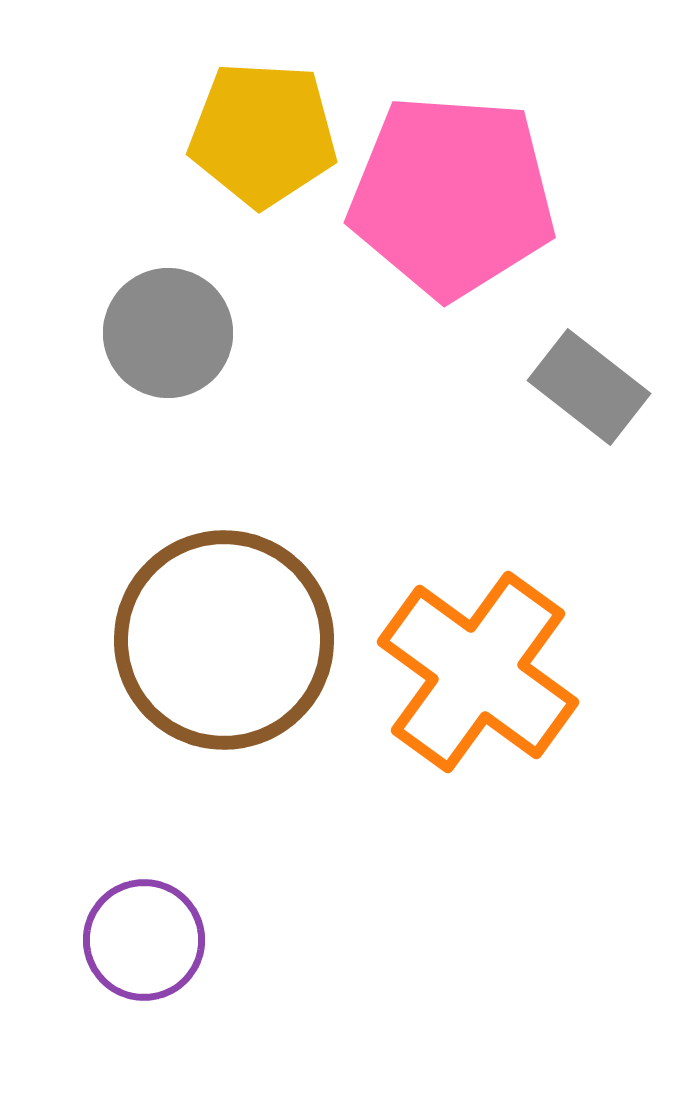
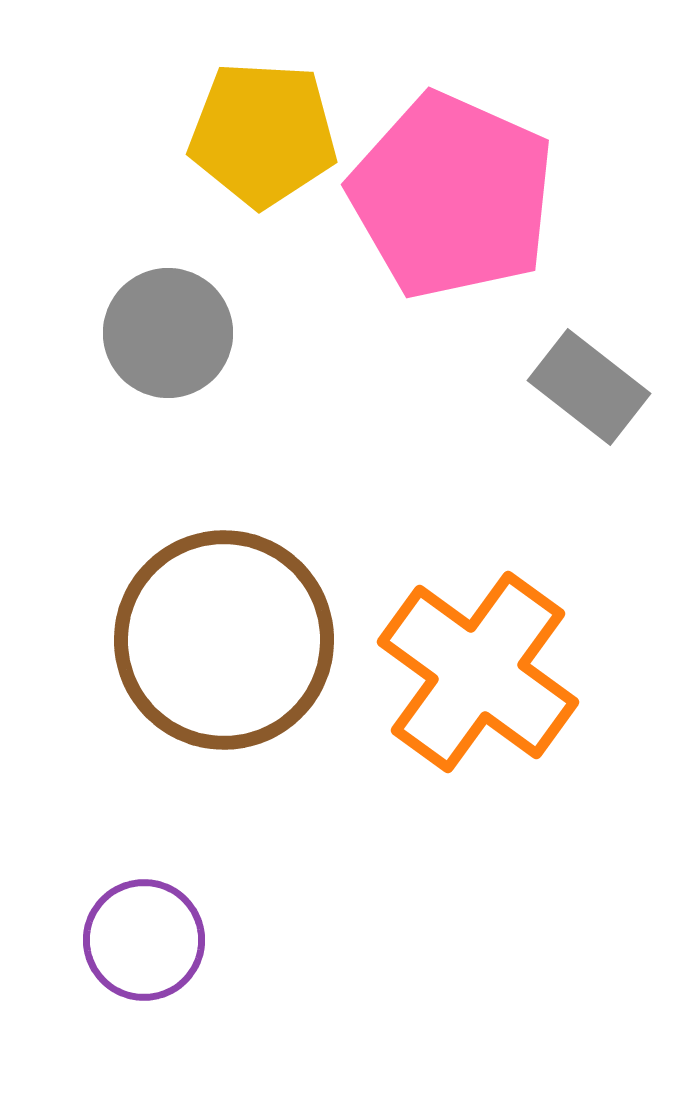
pink pentagon: rotated 20 degrees clockwise
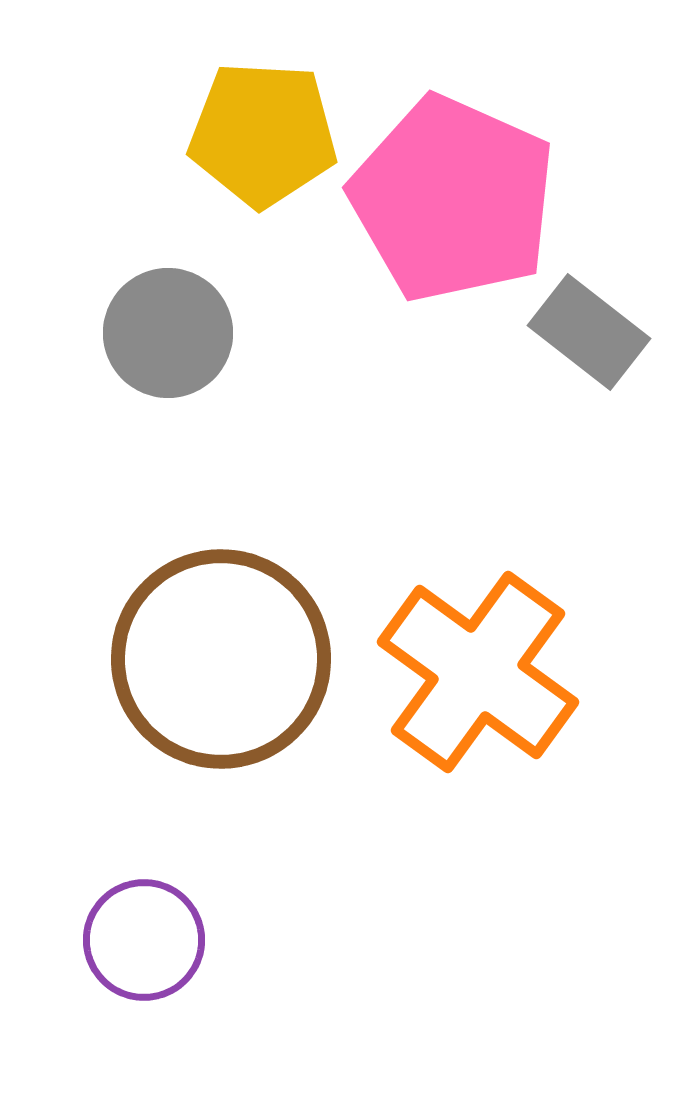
pink pentagon: moved 1 px right, 3 px down
gray rectangle: moved 55 px up
brown circle: moved 3 px left, 19 px down
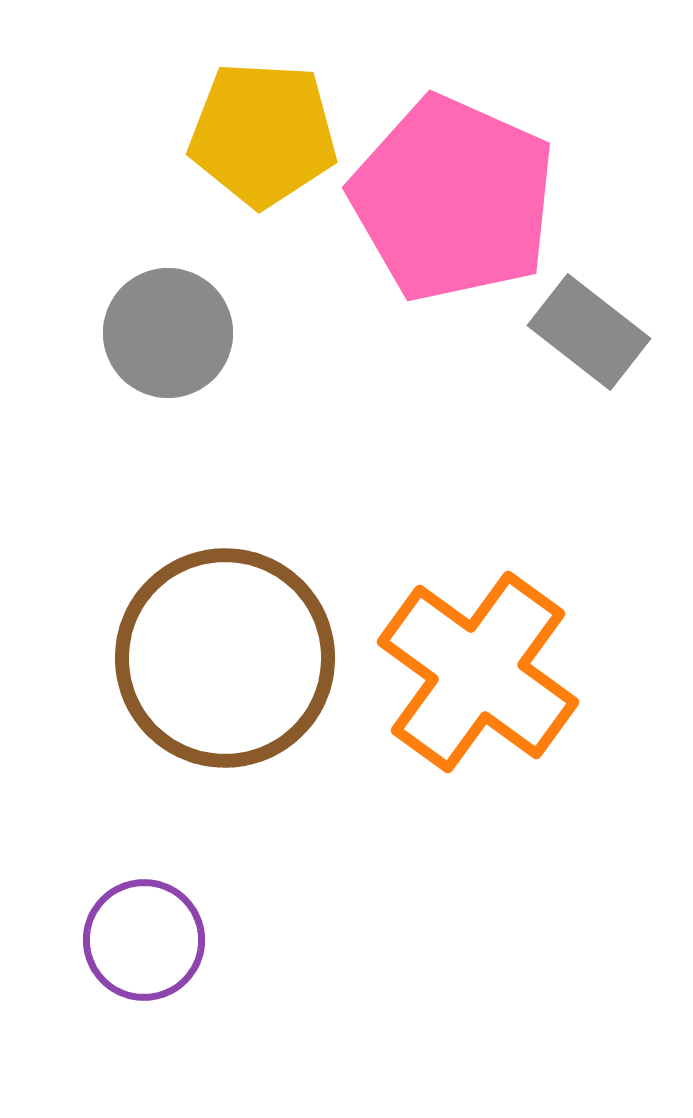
brown circle: moved 4 px right, 1 px up
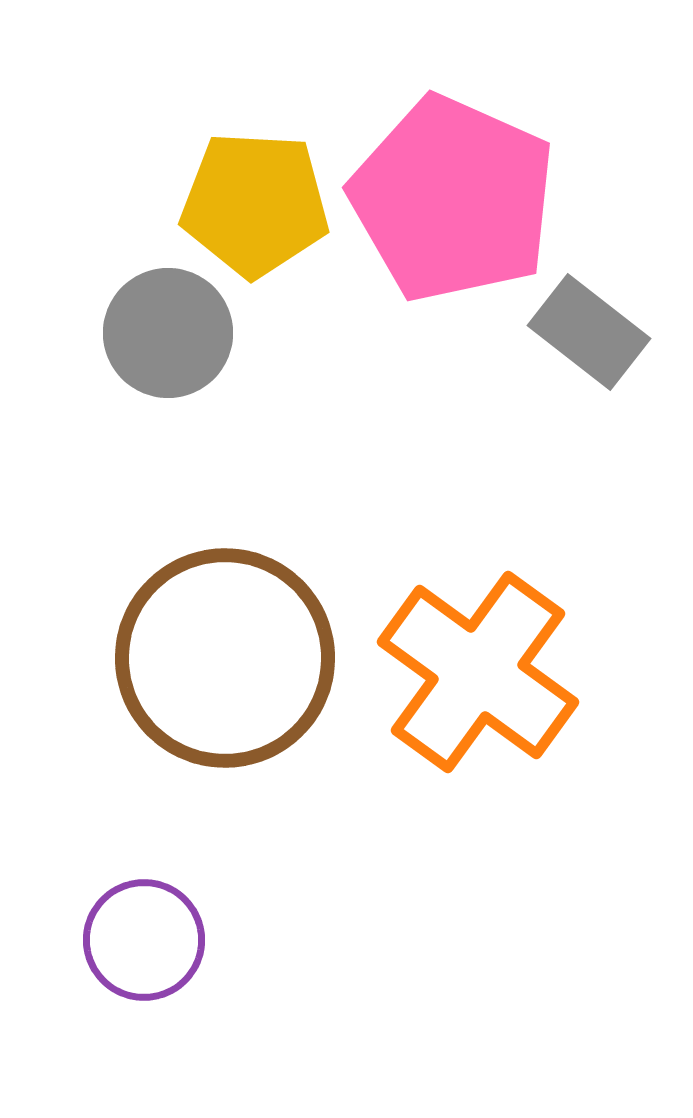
yellow pentagon: moved 8 px left, 70 px down
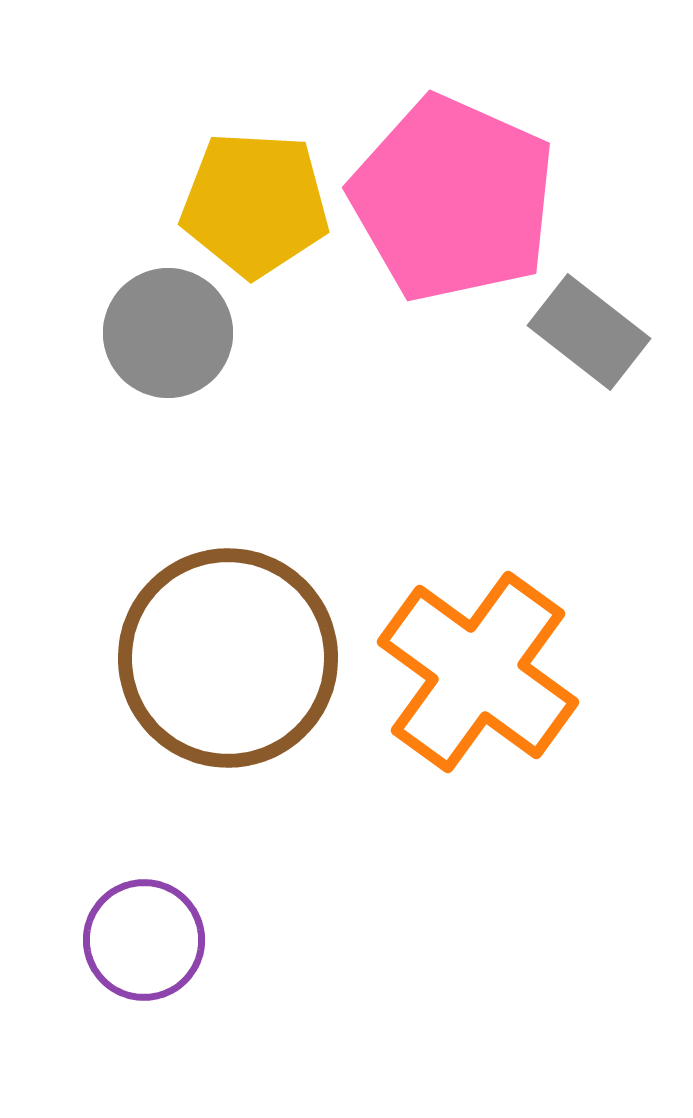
brown circle: moved 3 px right
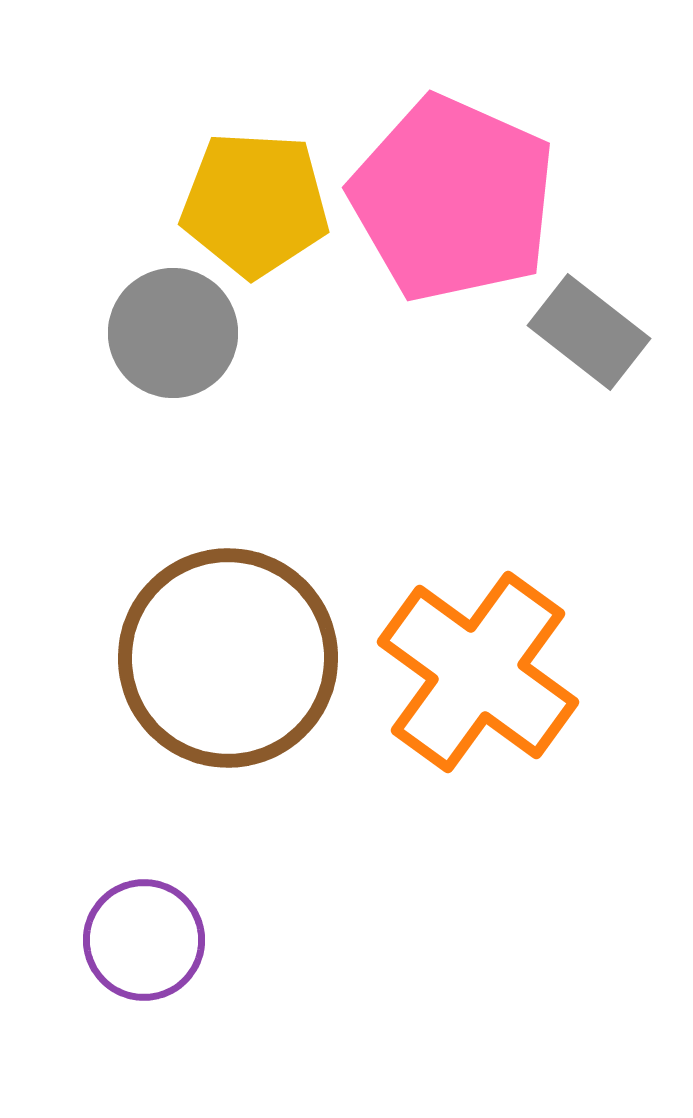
gray circle: moved 5 px right
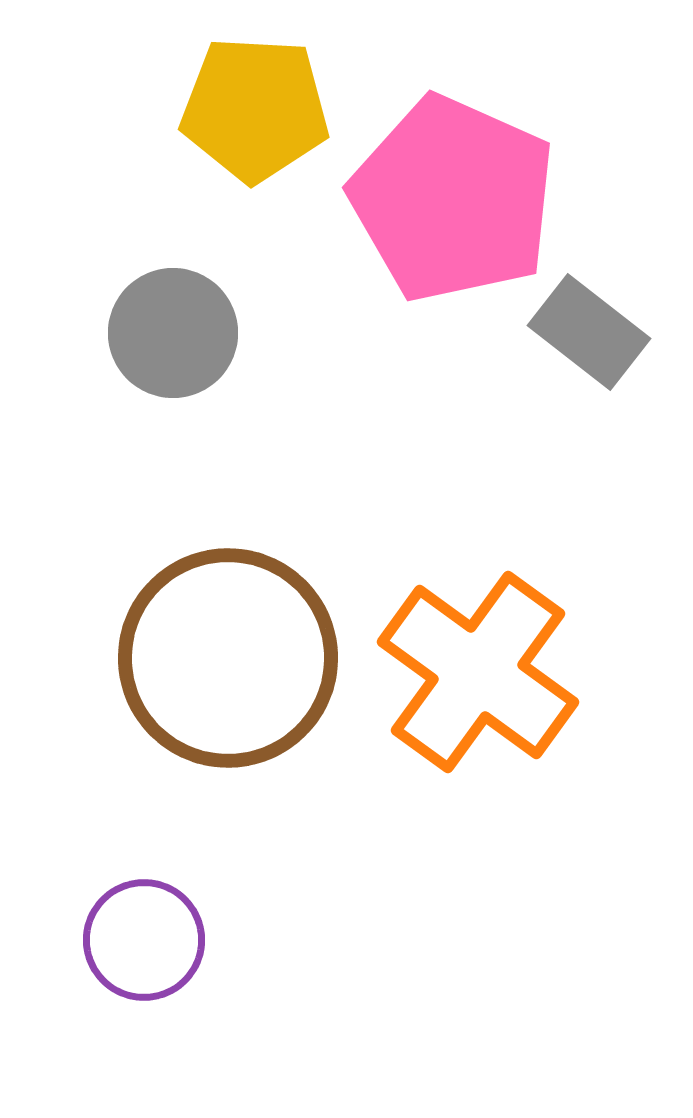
yellow pentagon: moved 95 px up
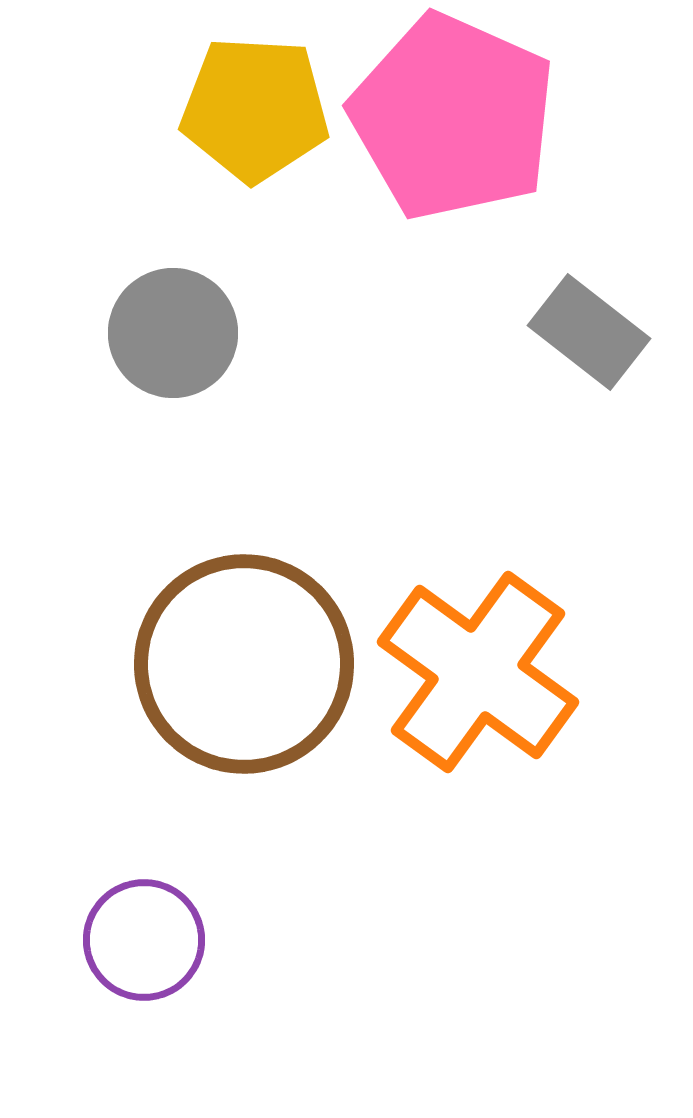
pink pentagon: moved 82 px up
brown circle: moved 16 px right, 6 px down
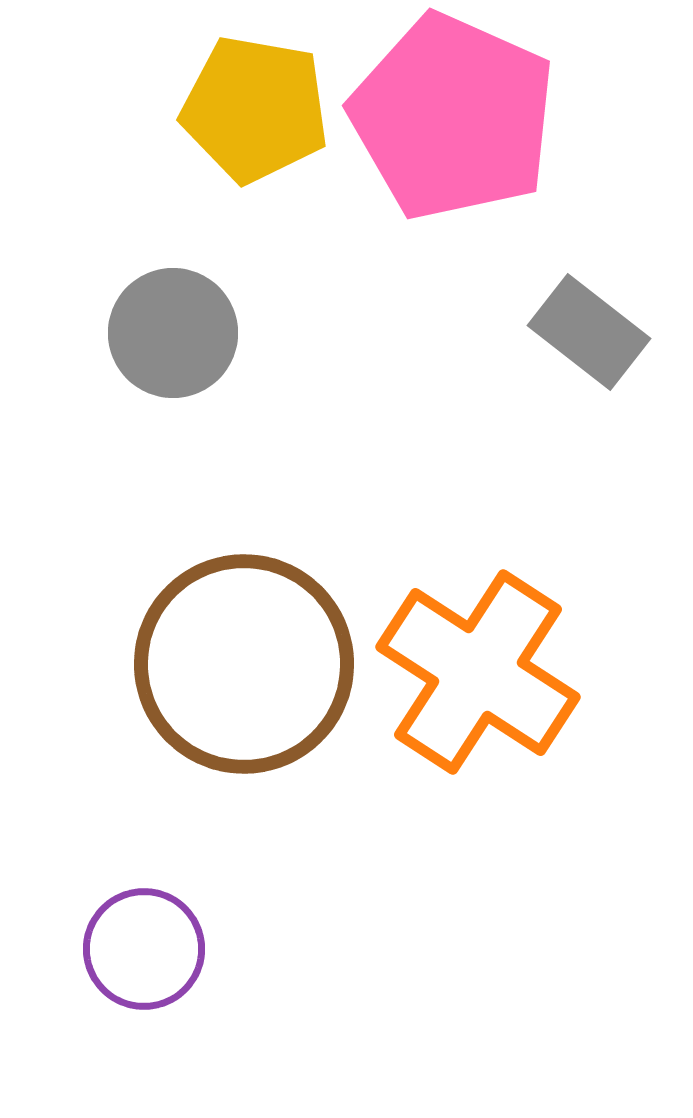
yellow pentagon: rotated 7 degrees clockwise
orange cross: rotated 3 degrees counterclockwise
purple circle: moved 9 px down
